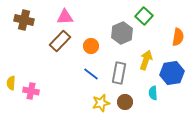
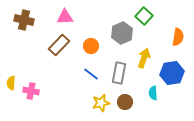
brown rectangle: moved 1 px left, 4 px down
yellow arrow: moved 2 px left, 2 px up
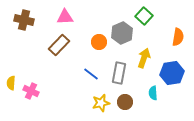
orange circle: moved 8 px right, 4 px up
pink cross: rotated 14 degrees clockwise
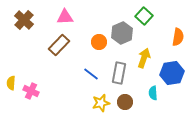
brown cross: rotated 30 degrees clockwise
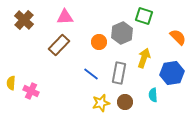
green square: rotated 24 degrees counterclockwise
orange semicircle: rotated 54 degrees counterclockwise
cyan semicircle: moved 2 px down
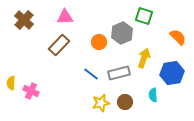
gray rectangle: rotated 65 degrees clockwise
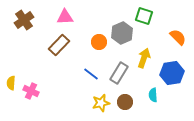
brown cross: rotated 12 degrees clockwise
gray rectangle: rotated 45 degrees counterclockwise
